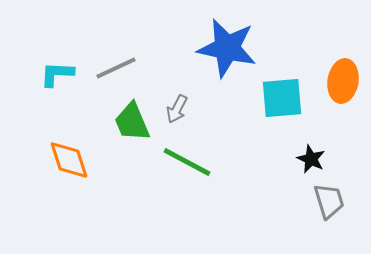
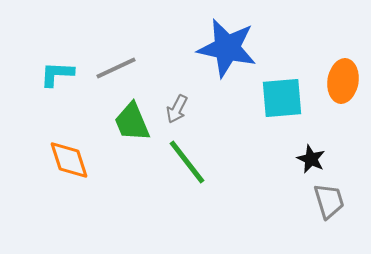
green line: rotated 24 degrees clockwise
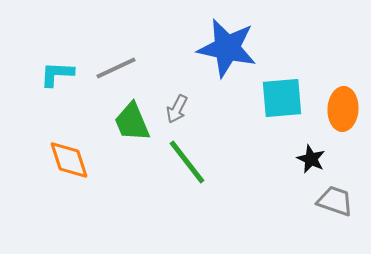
orange ellipse: moved 28 px down; rotated 6 degrees counterclockwise
gray trapezoid: moved 6 px right; rotated 54 degrees counterclockwise
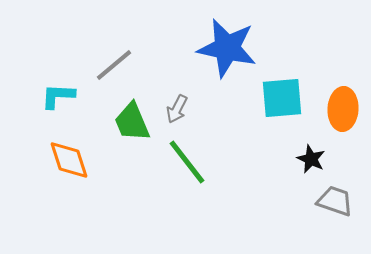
gray line: moved 2 px left, 3 px up; rotated 15 degrees counterclockwise
cyan L-shape: moved 1 px right, 22 px down
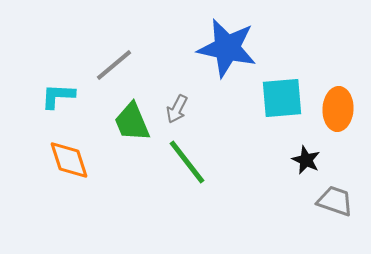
orange ellipse: moved 5 px left
black star: moved 5 px left, 1 px down
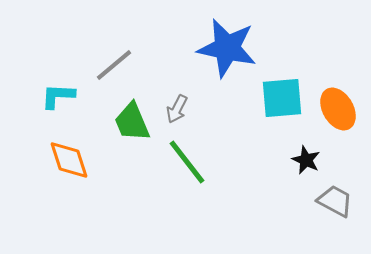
orange ellipse: rotated 33 degrees counterclockwise
gray trapezoid: rotated 9 degrees clockwise
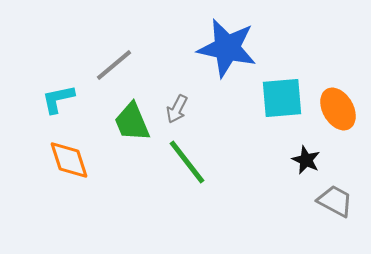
cyan L-shape: moved 3 px down; rotated 15 degrees counterclockwise
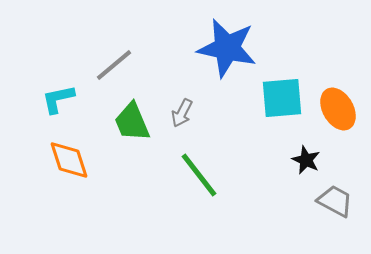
gray arrow: moved 5 px right, 4 px down
green line: moved 12 px right, 13 px down
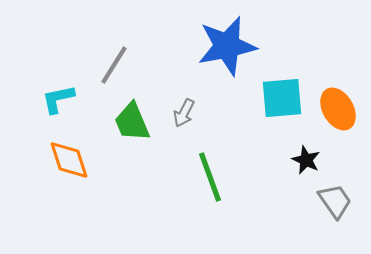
blue star: moved 2 px up; rotated 24 degrees counterclockwise
gray line: rotated 18 degrees counterclockwise
gray arrow: moved 2 px right
green line: moved 11 px right, 2 px down; rotated 18 degrees clockwise
gray trapezoid: rotated 27 degrees clockwise
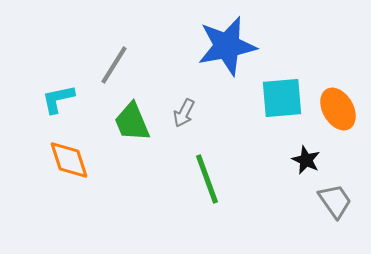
green line: moved 3 px left, 2 px down
